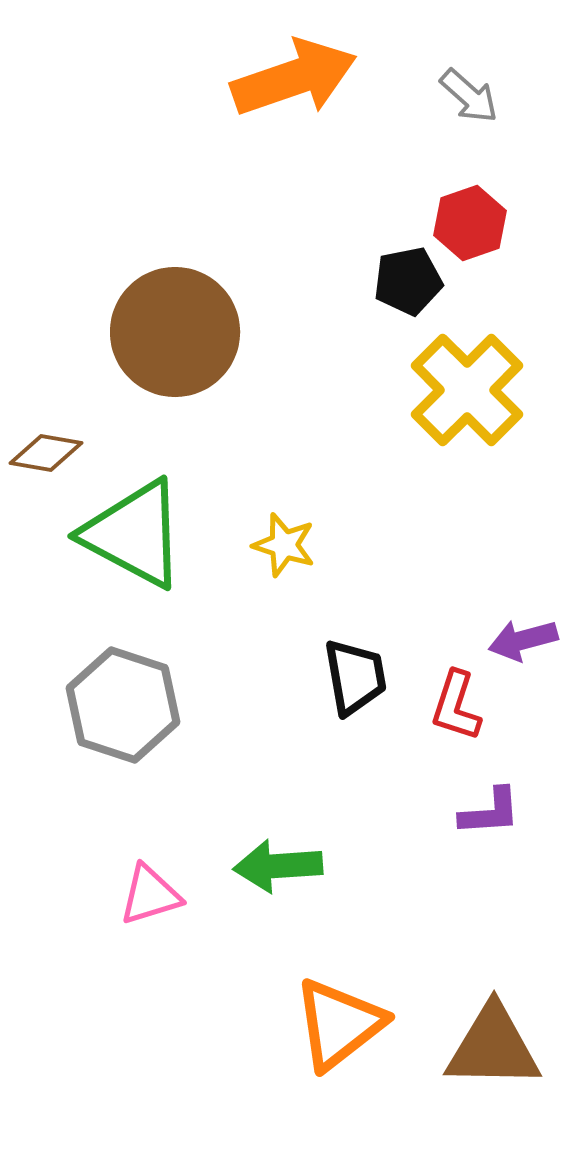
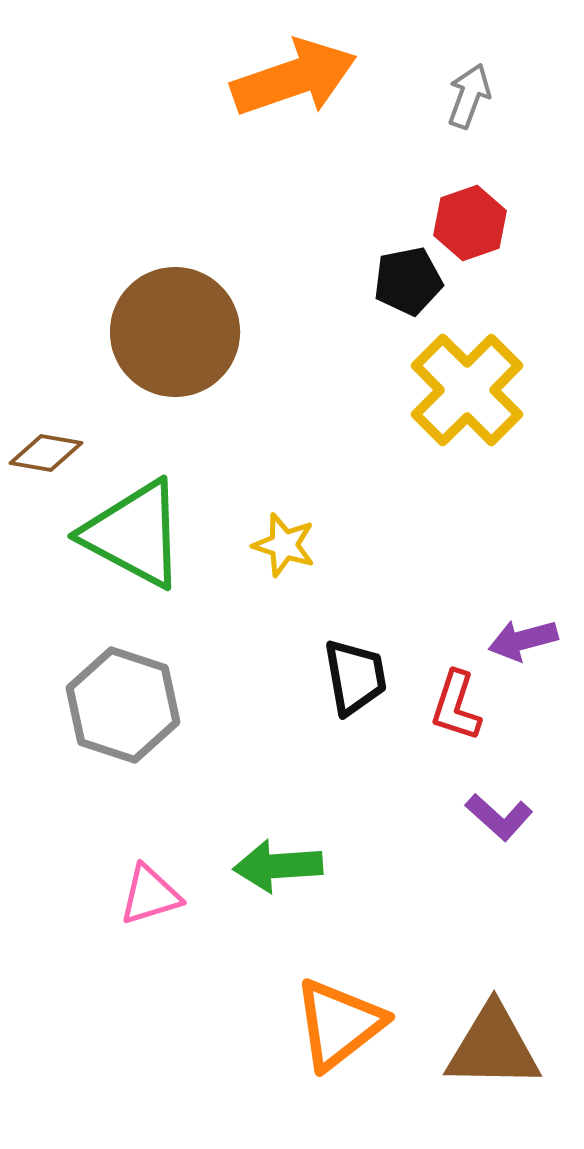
gray arrow: rotated 112 degrees counterclockwise
purple L-shape: moved 9 px right, 5 px down; rotated 46 degrees clockwise
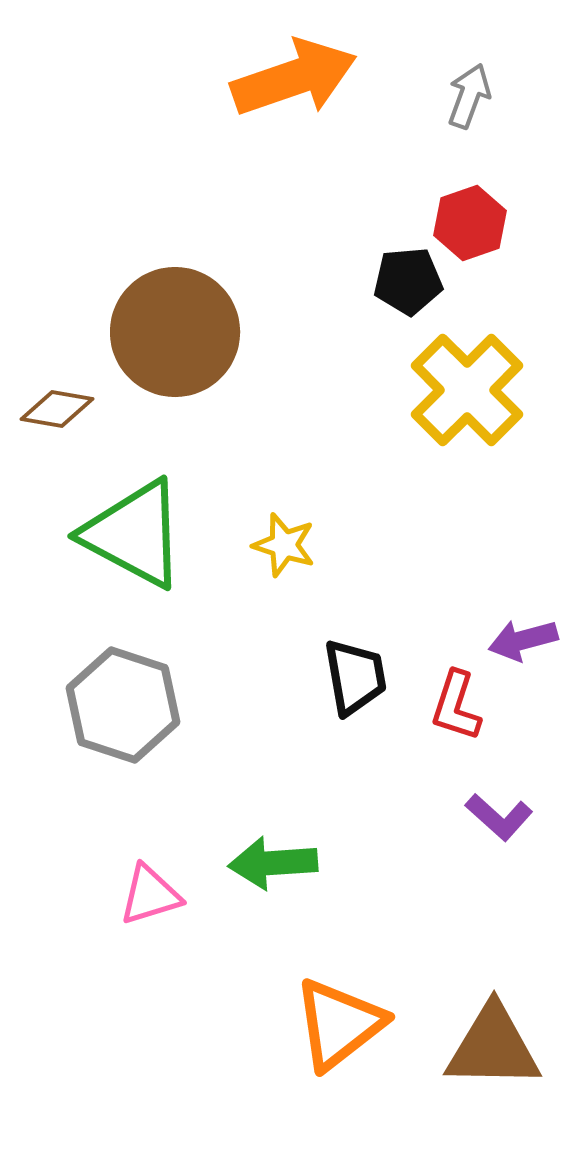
black pentagon: rotated 6 degrees clockwise
brown diamond: moved 11 px right, 44 px up
green arrow: moved 5 px left, 3 px up
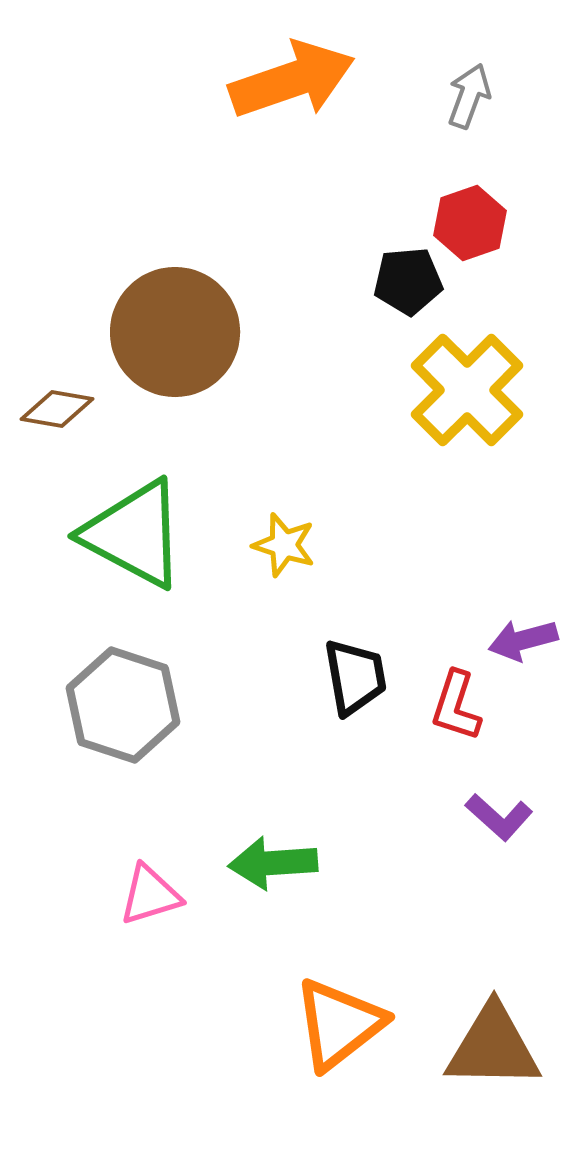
orange arrow: moved 2 px left, 2 px down
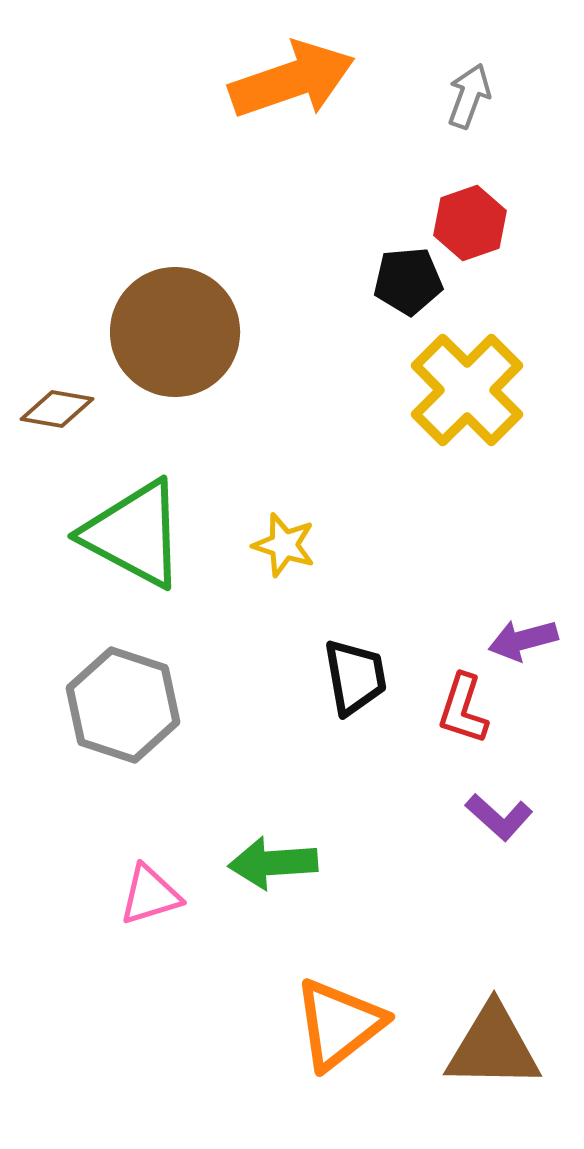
red L-shape: moved 7 px right, 3 px down
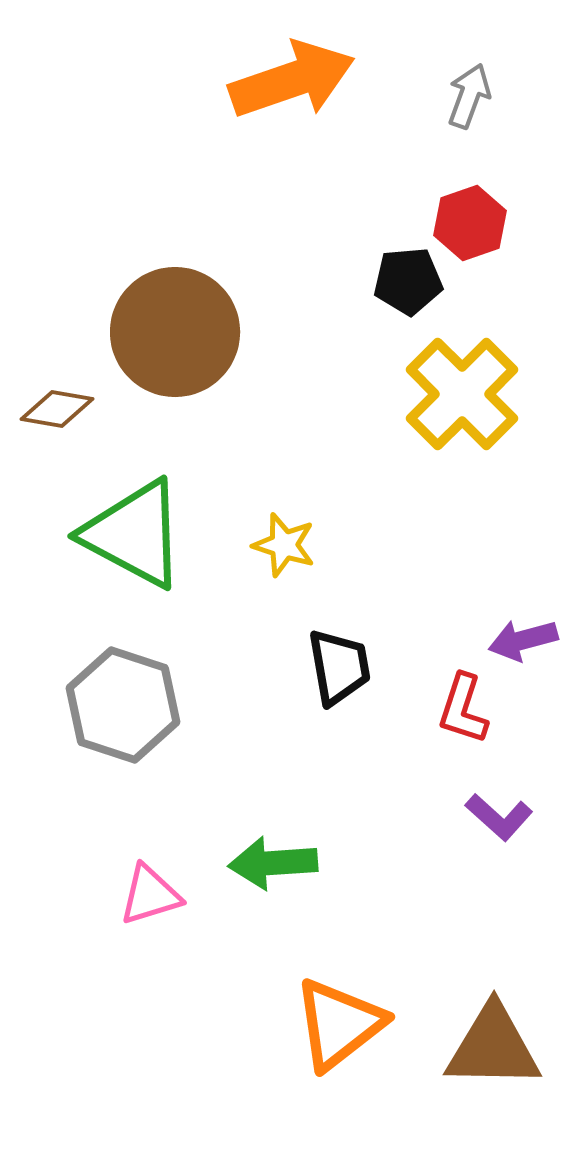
yellow cross: moved 5 px left, 4 px down
black trapezoid: moved 16 px left, 10 px up
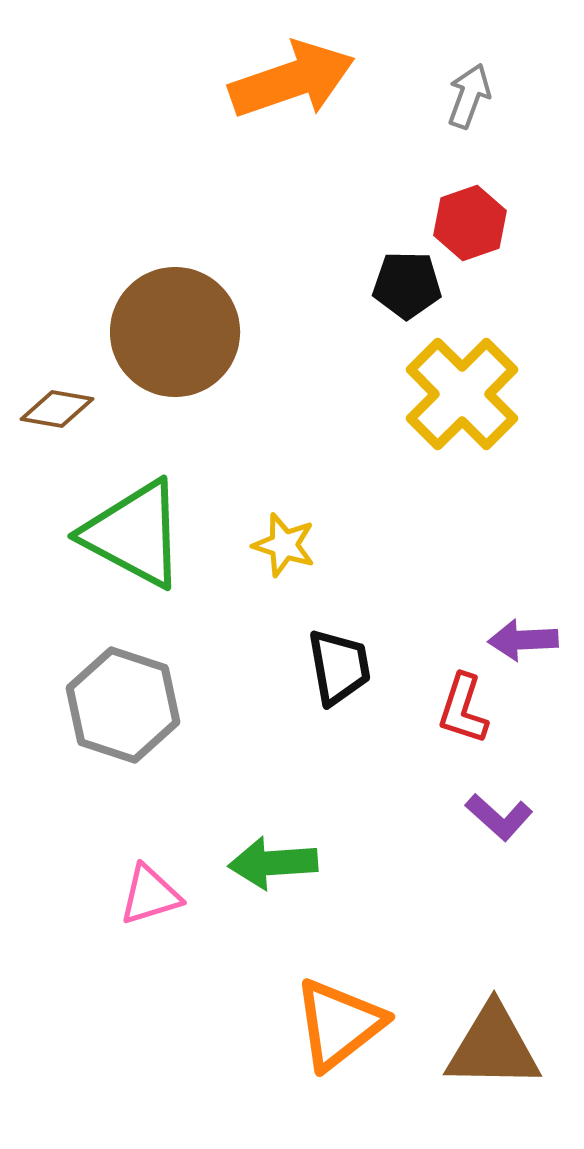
black pentagon: moved 1 px left, 4 px down; rotated 6 degrees clockwise
purple arrow: rotated 12 degrees clockwise
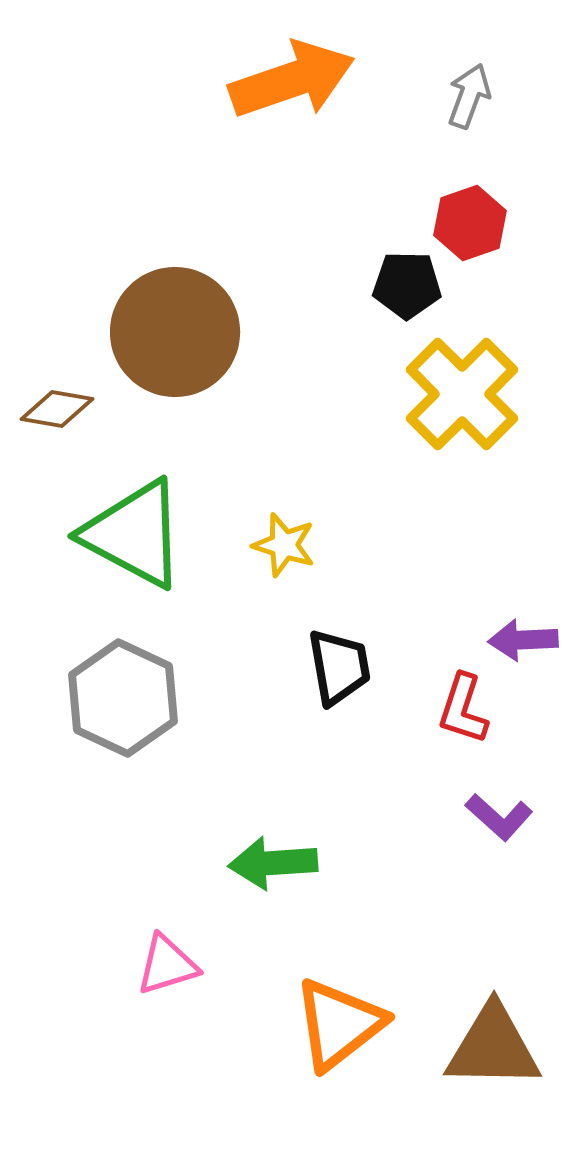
gray hexagon: moved 7 px up; rotated 7 degrees clockwise
pink triangle: moved 17 px right, 70 px down
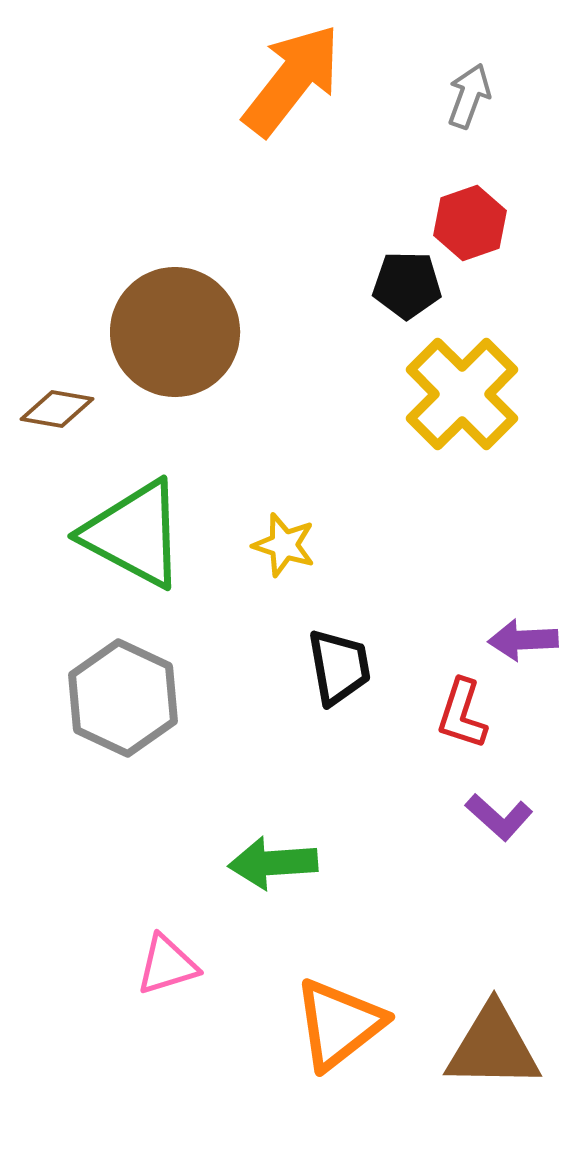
orange arrow: rotated 33 degrees counterclockwise
red L-shape: moved 1 px left, 5 px down
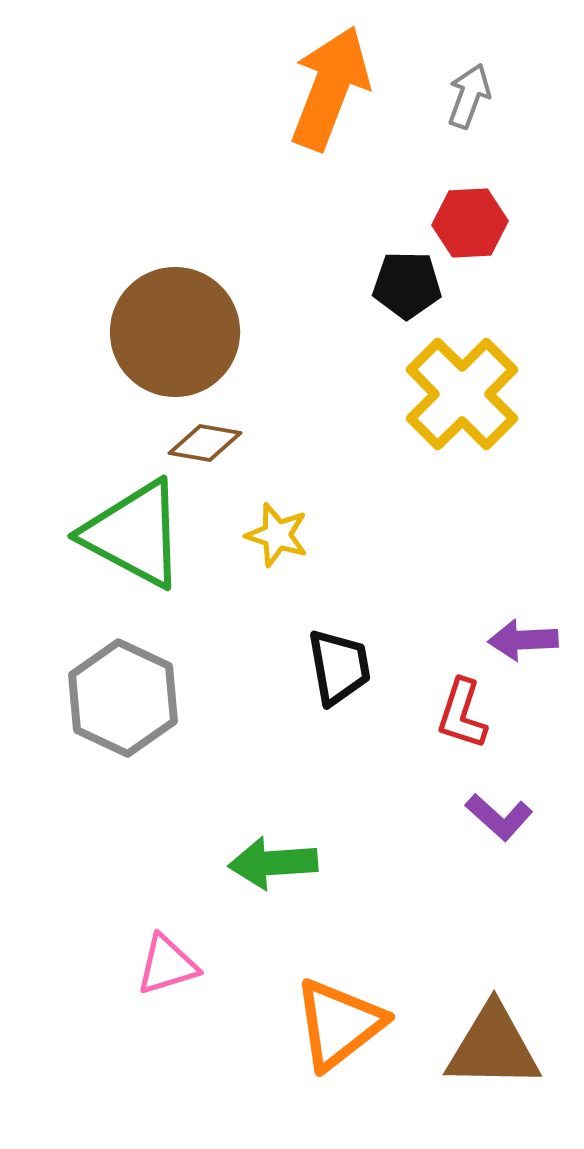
orange arrow: moved 38 px right, 8 px down; rotated 17 degrees counterclockwise
red hexagon: rotated 16 degrees clockwise
brown diamond: moved 148 px right, 34 px down
yellow star: moved 7 px left, 10 px up
